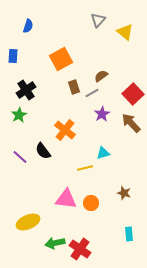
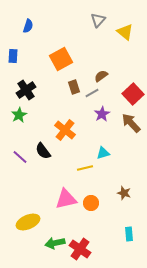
pink triangle: rotated 20 degrees counterclockwise
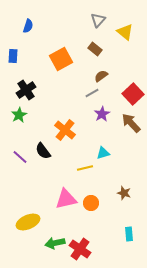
brown rectangle: moved 21 px right, 38 px up; rotated 32 degrees counterclockwise
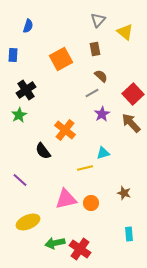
brown rectangle: rotated 40 degrees clockwise
blue rectangle: moved 1 px up
brown semicircle: rotated 80 degrees clockwise
purple line: moved 23 px down
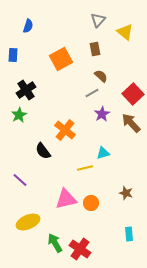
brown star: moved 2 px right
green arrow: rotated 72 degrees clockwise
